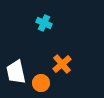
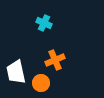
orange cross: moved 7 px left, 4 px up; rotated 18 degrees clockwise
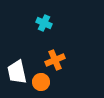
white trapezoid: moved 1 px right
orange circle: moved 1 px up
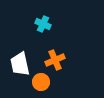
cyan cross: moved 1 px left, 1 px down
white trapezoid: moved 3 px right, 8 px up
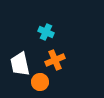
cyan cross: moved 3 px right, 8 px down
orange circle: moved 1 px left
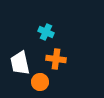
orange cross: moved 1 px right, 1 px up; rotated 30 degrees clockwise
white trapezoid: moved 1 px up
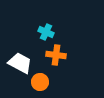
orange cross: moved 4 px up
white trapezoid: rotated 130 degrees clockwise
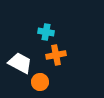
cyan cross: rotated 14 degrees counterclockwise
orange cross: rotated 18 degrees counterclockwise
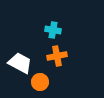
cyan cross: moved 7 px right, 2 px up
orange cross: moved 1 px right, 1 px down
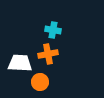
orange cross: moved 9 px left, 2 px up
white trapezoid: rotated 25 degrees counterclockwise
